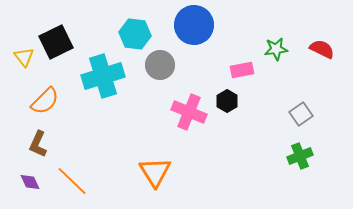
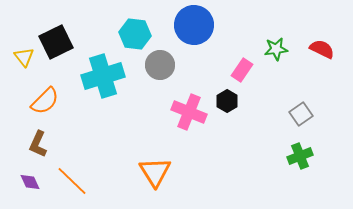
pink rectangle: rotated 45 degrees counterclockwise
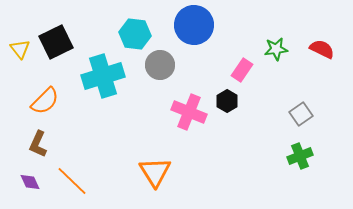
yellow triangle: moved 4 px left, 8 px up
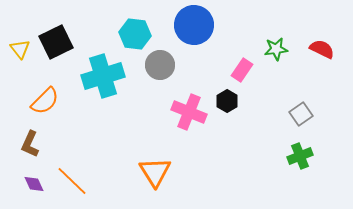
brown L-shape: moved 8 px left
purple diamond: moved 4 px right, 2 px down
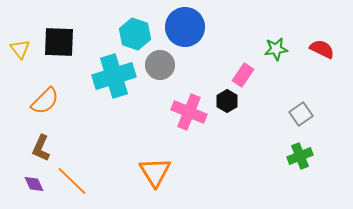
blue circle: moved 9 px left, 2 px down
cyan hexagon: rotated 12 degrees clockwise
black square: moved 3 px right; rotated 28 degrees clockwise
pink rectangle: moved 1 px right, 5 px down
cyan cross: moved 11 px right
brown L-shape: moved 11 px right, 4 px down
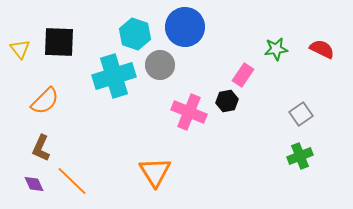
black hexagon: rotated 20 degrees clockwise
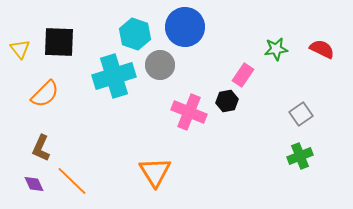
orange semicircle: moved 7 px up
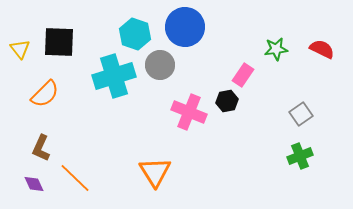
orange line: moved 3 px right, 3 px up
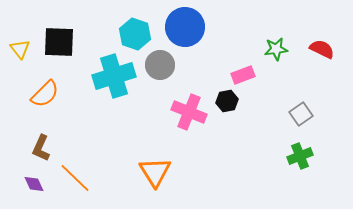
pink rectangle: rotated 35 degrees clockwise
